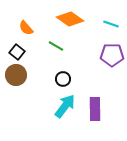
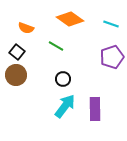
orange semicircle: rotated 28 degrees counterclockwise
purple pentagon: moved 2 px down; rotated 20 degrees counterclockwise
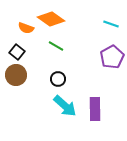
orange diamond: moved 19 px left
purple pentagon: rotated 10 degrees counterclockwise
black circle: moved 5 px left
cyan arrow: rotated 95 degrees clockwise
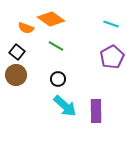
purple rectangle: moved 1 px right, 2 px down
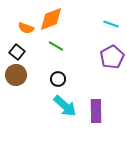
orange diamond: rotated 56 degrees counterclockwise
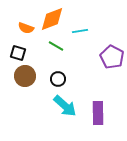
orange diamond: moved 1 px right
cyan line: moved 31 px left, 7 px down; rotated 28 degrees counterclockwise
black square: moved 1 px right, 1 px down; rotated 21 degrees counterclockwise
purple pentagon: rotated 15 degrees counterclockwise
brown circle: moved 9 px right, 1 px down
purple rectangle: moved 2 px right, 2 px down
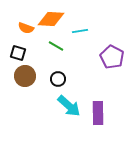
orange diamond: moved 1 px left; rotated 24 degrees clockwise
cyan arrow: moved 4 px right
